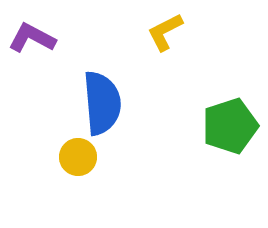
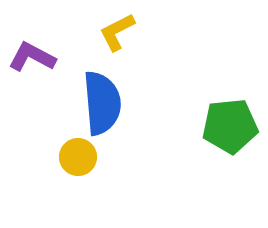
yellow L-shape: moved 48 px left
purple L-shape: moved 19 px down
green pentagon: rotated 12 degrees clockwise
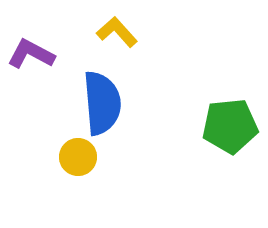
yellow L-shape: rotated 75 degrees clockwise
purple L-shape: moved 1 px left, 3 px up
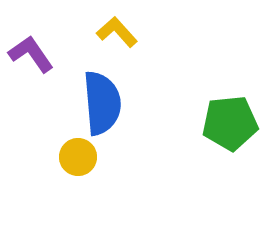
purple L-shape: rotated 27 degrees clockwise
green pentagon: moved 3 px up
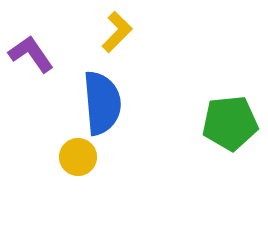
yellow L-shape: rotated 87 degrees clockwise
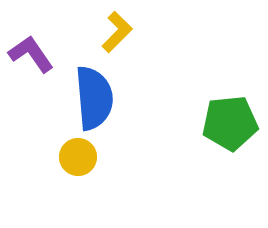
blue semicircle: moved 8 px left, 5 px up
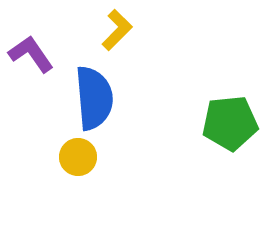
yellow L-shape: moved 2 px up
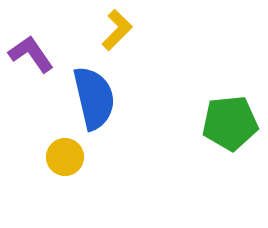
blue semicircle: rotated 8 degrees counterclockwise
yellow circle: moved 13 px left
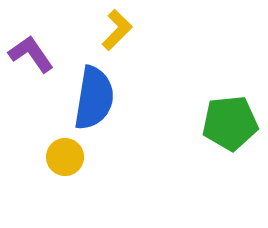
blue semicircle: rotated 22 degrees clockwise
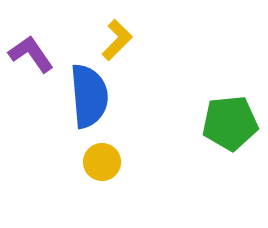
yellow L-shape: moved 10 px down
blue semicircle: moved 5 px left, 2 px up; rotated 14 degrees counterclockwise
yellow circle: moved 37 px right, 5 px down
